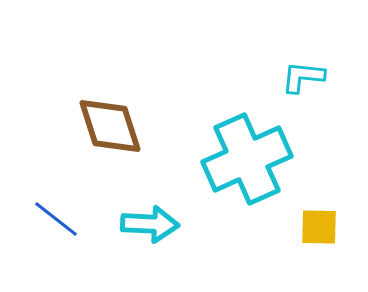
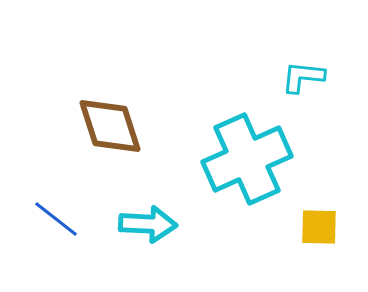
cyan arrow: moved 2 px left
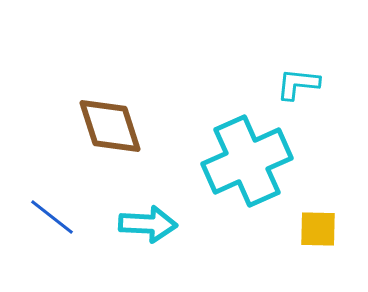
cyan L-shape: moved 5 px left, 7 px down
cyan cross: moved 2 px down
blue line: moved 4 px left, 2 px up
yellow square: moved 1 px left, 2 px down
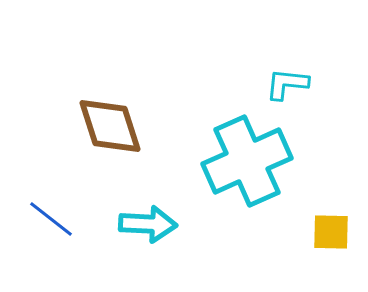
cyan L-shape: moved 11 px left
blue line: moved 1 px left, 2 px down
yellow square: moved 13 px right, 3 px down
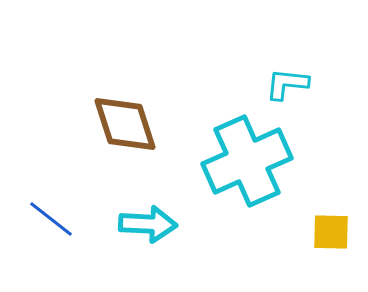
brown diamond: moved 15 px right, 2 px up
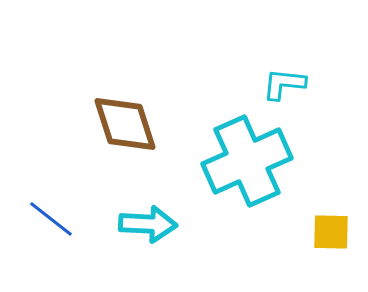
cyan L-shape: moved 3 px left
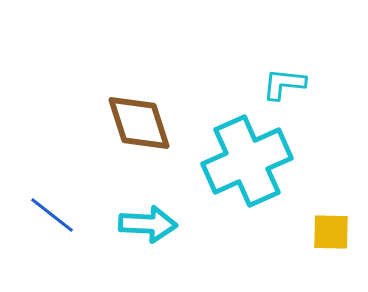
brown diamond: moved 14 px right, 1 px up
blue line: moved 1 px right, 4 px up
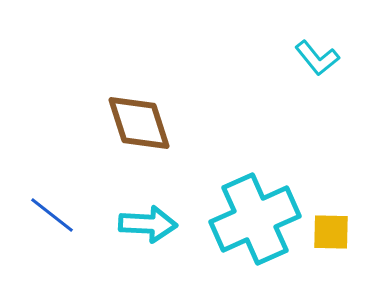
cyan L-shape: moved 33 px right, 26 px up; rotated 135 degrees counterclockwise
cyan cross: moved 8 px right, 58 px down
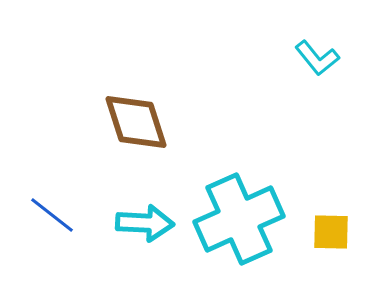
brown diamond: moved 3 px left, 1 px up
cyan cross: moved 16 px left
cyan arrow: moved 3 px left, 1 px up
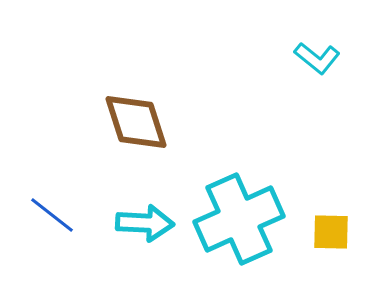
cyan L-shape: rotated 12 degrees counterclockwise
